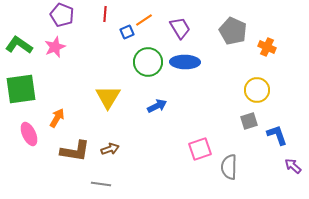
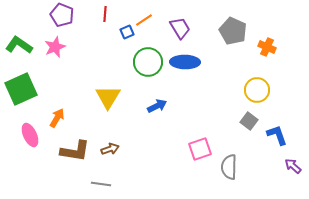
green square: rotated 16 degrees counterclockwise
gray square: rotated 36 degrees counterclockwise
pink ellipse: moved 1 px right, 1 px down
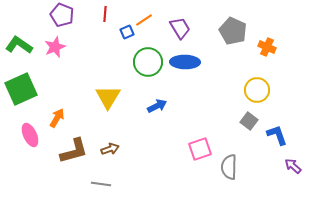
brown L-shape: moved 1 px left; rotated 24 degrees counterclockwise
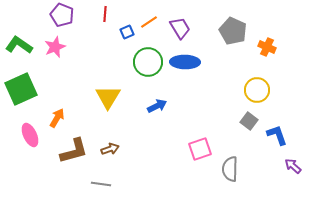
orange line: moved 5 px right, 2 px down
gray semicircle: moved 1 px right, 2 px down
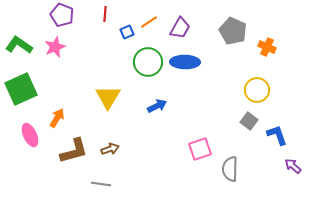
purple trapezoid: rotated 60 degrees clockwise
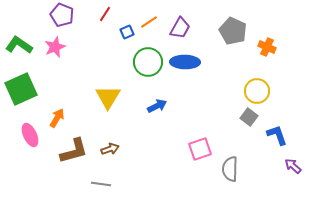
red line: rotated 28 degrees clockwise
yellow circle: moved 1 px down
gray square: moved 4 px up
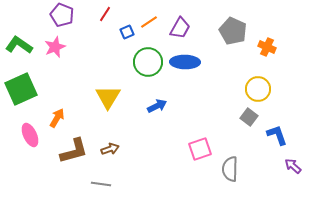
yellow circle: moved 1 px right, 2 px up
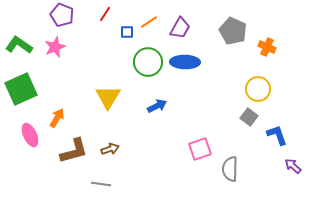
blue square: rotated 24 degrees clockwise
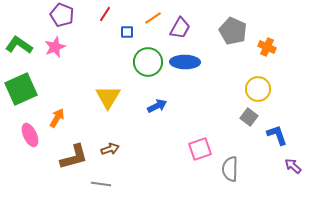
orange line: moved 4 px right, 4 px up
brown L-shape: moved 6 px down
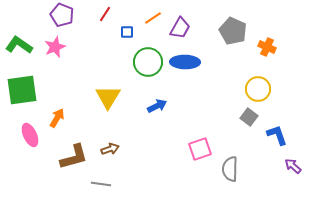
green square: moved 1 px right, 1 px down; rotated 16 degrees clockwise
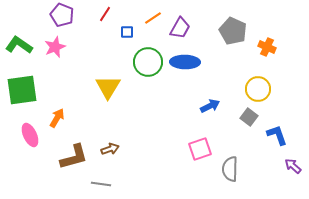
yellow triangle: moved 10 px up
blue arrow: moved 53 px right
